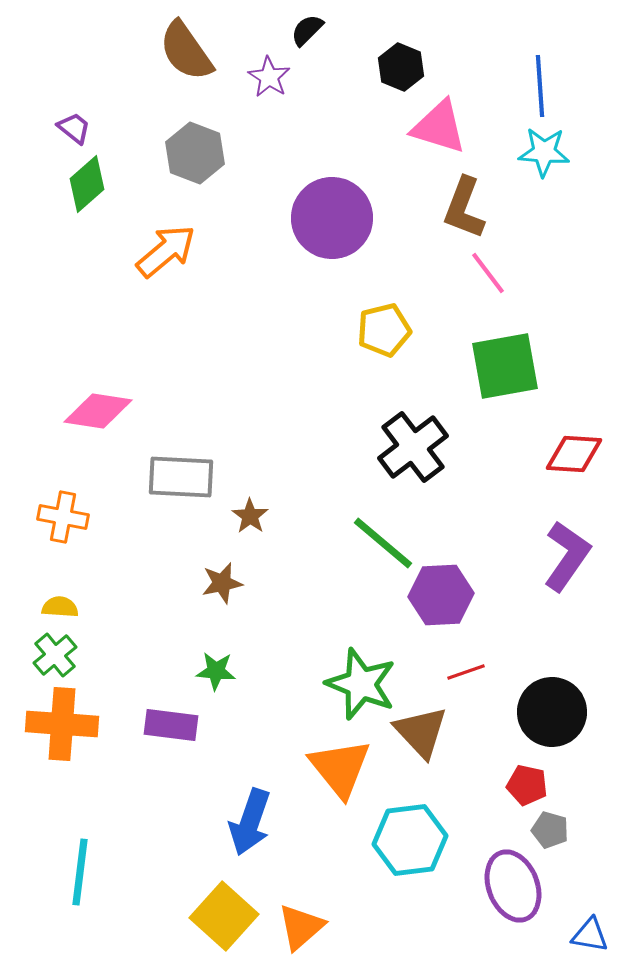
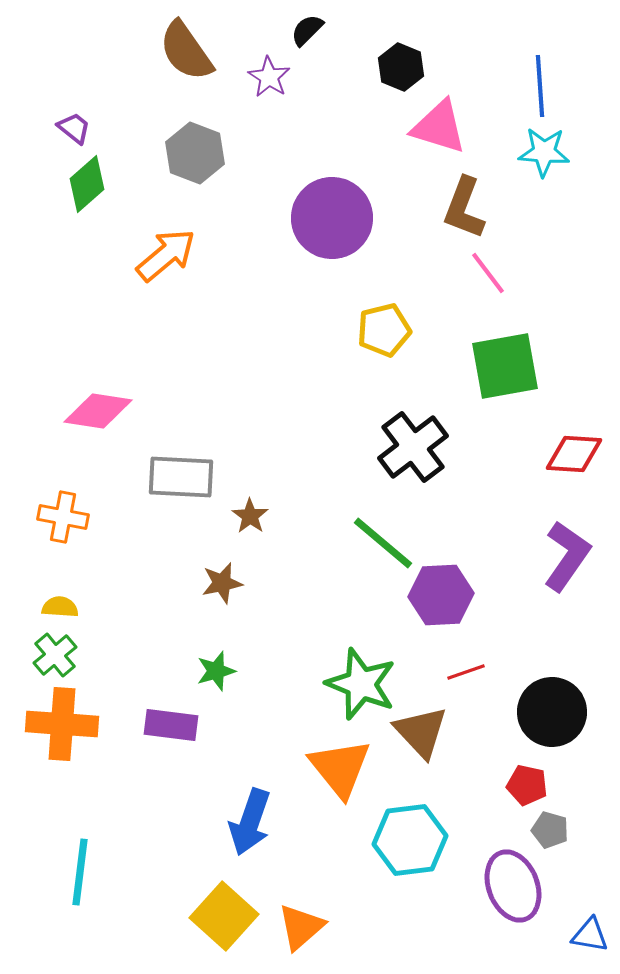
orange arrow at (166, 251): moved 4 px down
green star at (216, 671): rotated 21 degrees counterclockwise
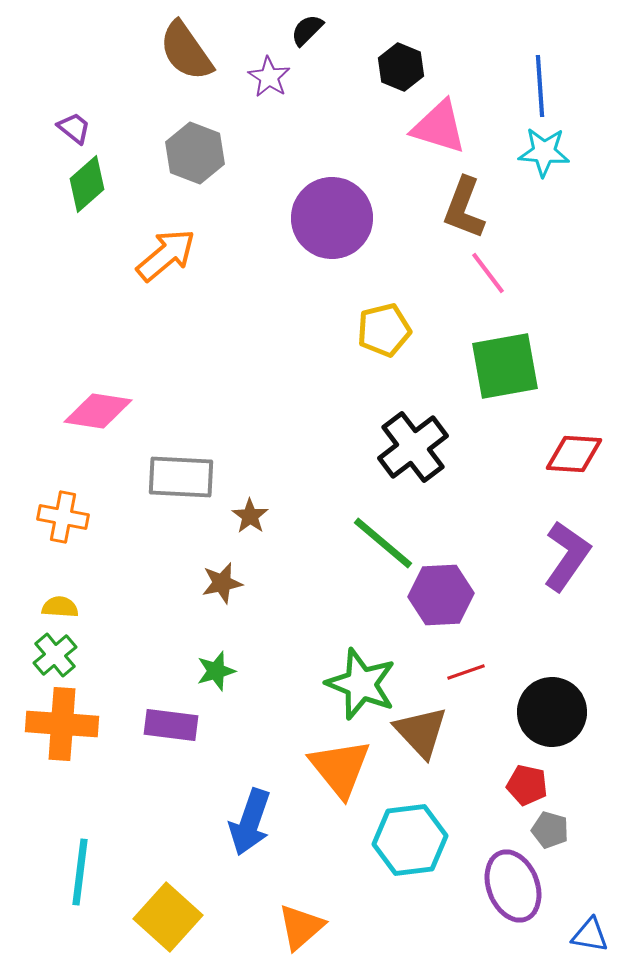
yellow square at (224, 916): moved 56 px left, 1 px down
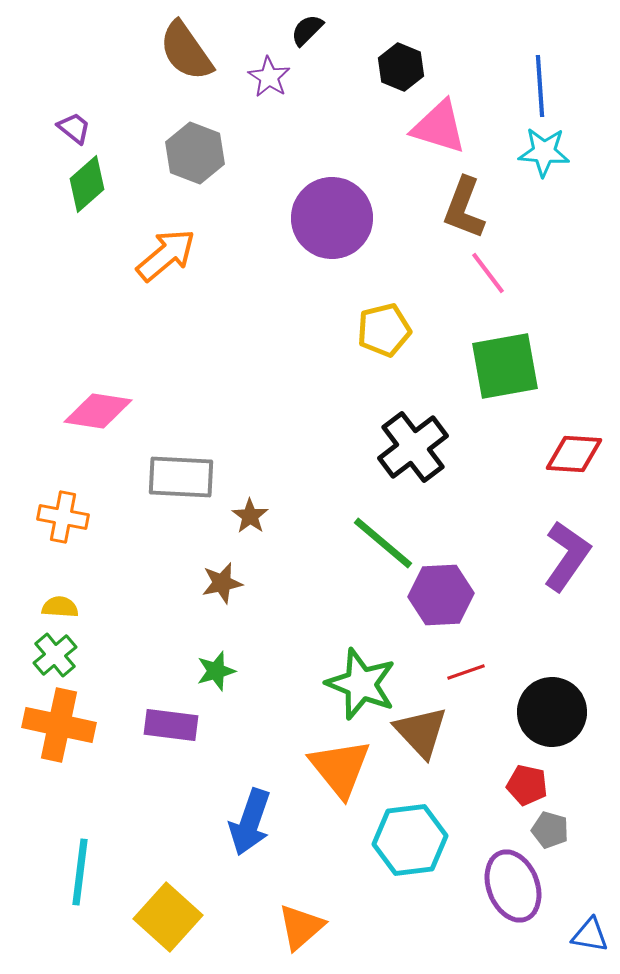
orange cross at (62, 724): moved 3 px left, 1 px down; rotated 8 degrees clockwise
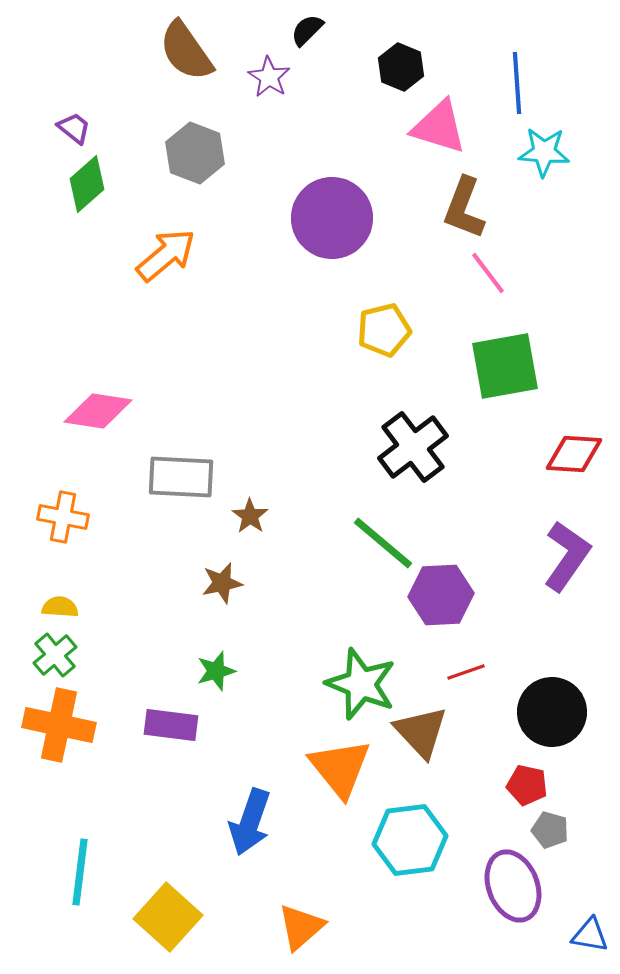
blue line at (540, 86): moved 23 px left, 3 px up
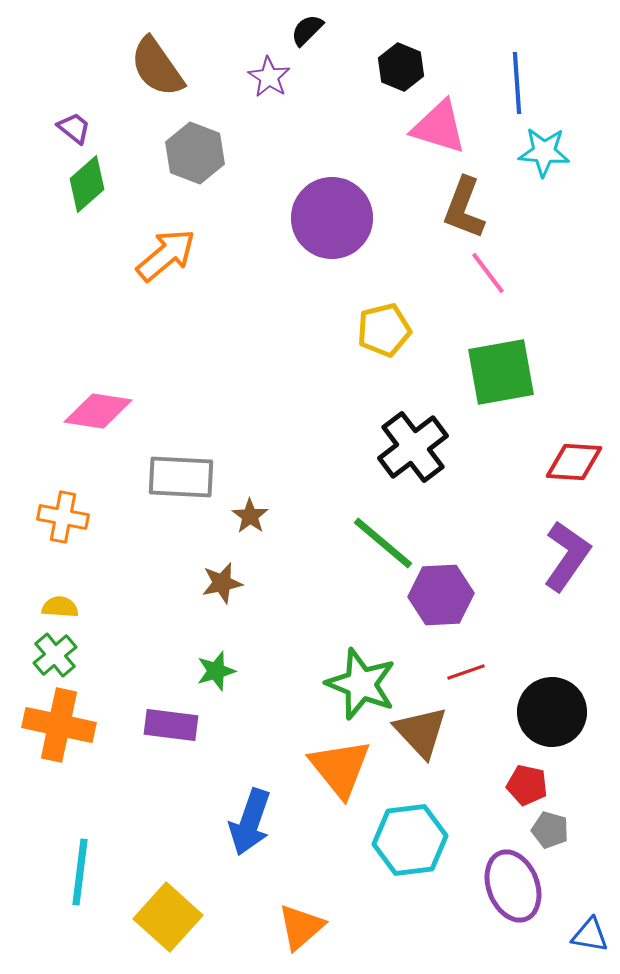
brown semicircle at (186, 51): moved 29 px left, 16 px down
green square at (505, 366): moved 4 px left, 6 px down
red diamond at (574, 454): moved 8 px down
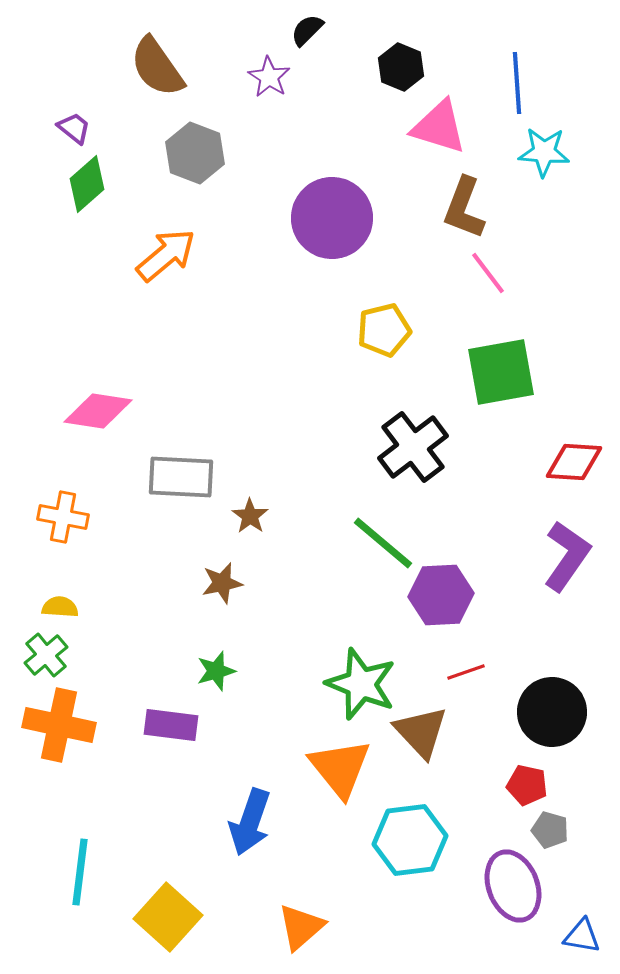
green cross at (55, 655): moved 9 px left
blue triangle at (590, 935): moved 8 px left, 1 px down
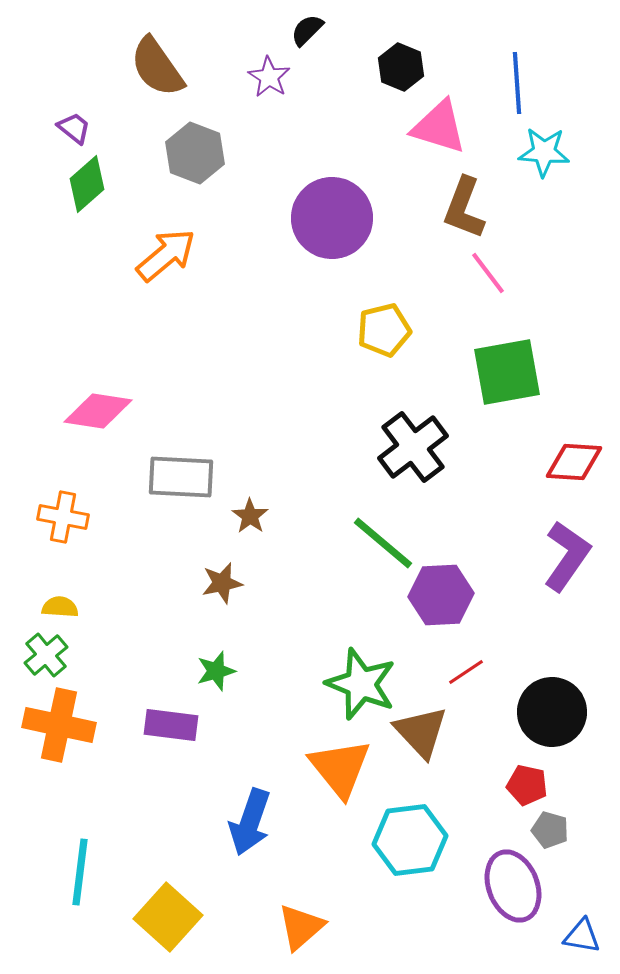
green square at (501, 372): moved 6 px right
red line at (466, 672): rotated 15 degrees counterclockwise
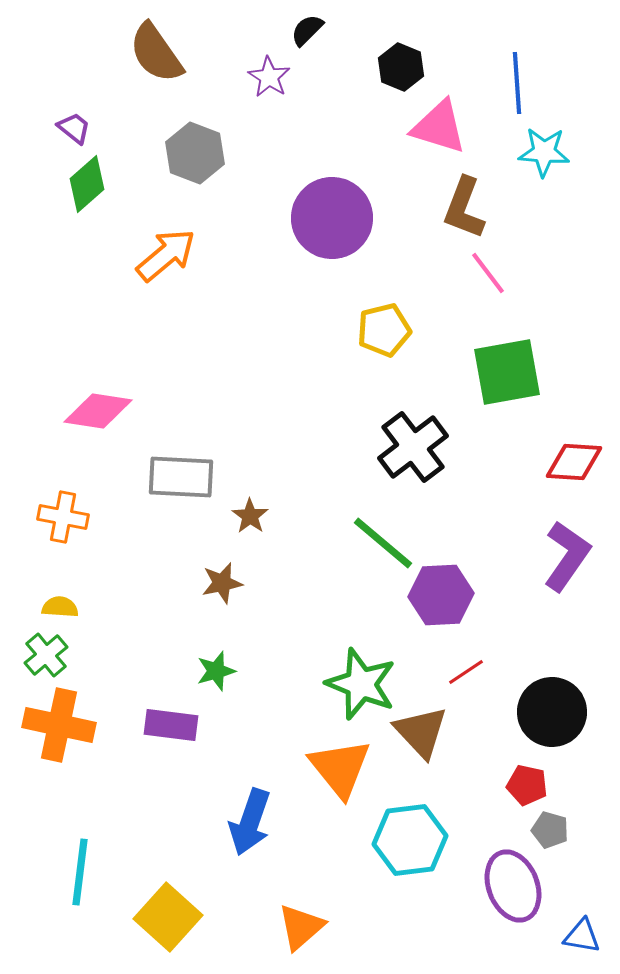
brown semicircle at (157, 67): moved 1 px left, 14 px up
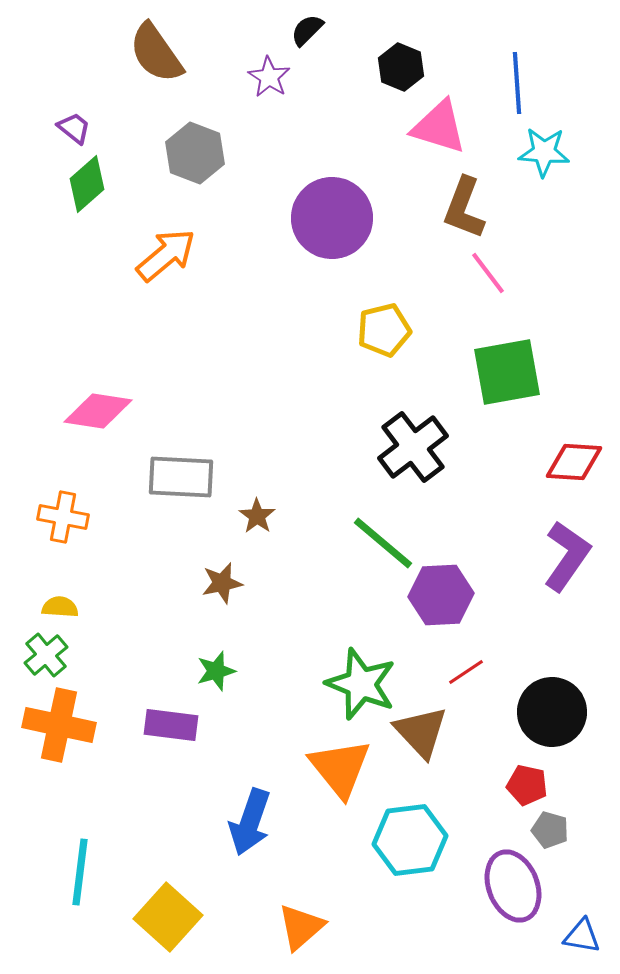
brown star at (250, 516): moved 7 px right
